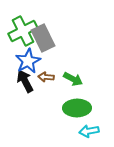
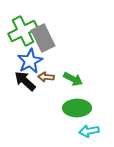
blue star: moved 2 px right
black arrow: rotated 20 degrees counterclockwise
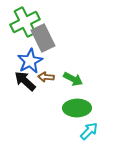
green cross: moved 2 px right, 9 px up
cyan arrow: rotated 144 degrees clockwise
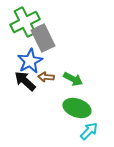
green ellipse: rotated 20 degrees clockwise
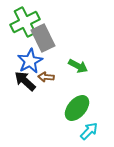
green arrow: moved 5 px right, 13 px up
green ellipse: rotated 68 degrees counterclockwise
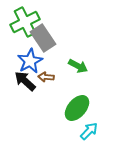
gray rectangle: rotated 8 degrees counterclockwise
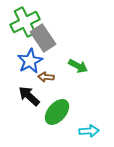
black arrow: moved 4 px right, 15 px down
green ellipse: moved 20 px left, 4 px down
cyan arrow: rotated 42 degrees clockwise
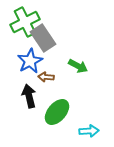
black arrow: rotated 35 degrees clockwise
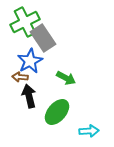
green arrow: moved 12 px left, 12 px down
brown arrow: moved 26 px left
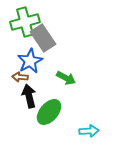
green cross: rotated 12 degrees clockwise
green ellipse: moved 8 px left
